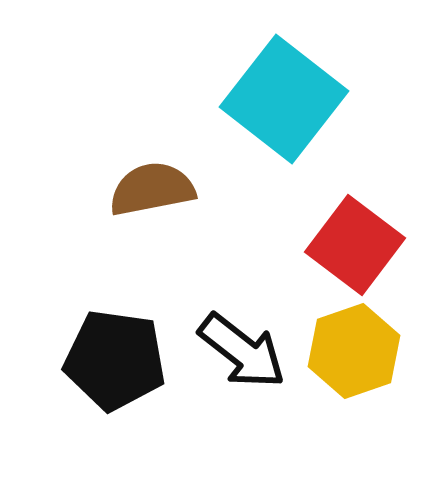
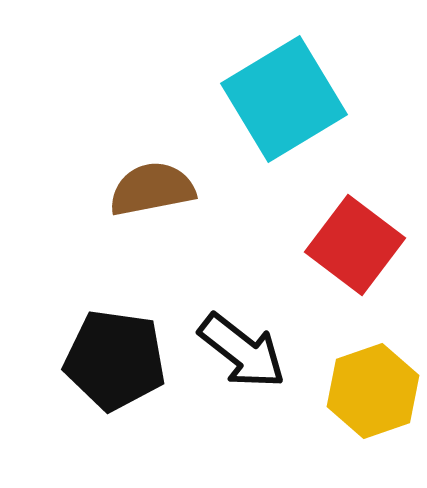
cyan square: rotated 21 degrees clockwise
yellow hexagon: moved 19 px right, 40 px down
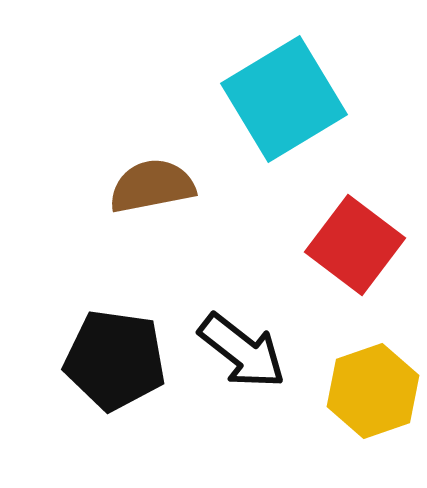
brown semicircle: moved 3 px up
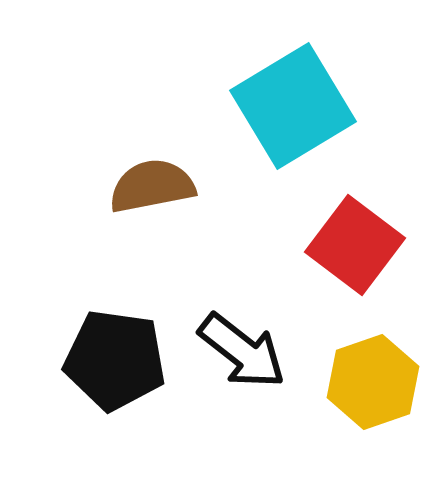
cyan square: moved 9 px right, 7 px down
yellow hexagon: moved 9 px up
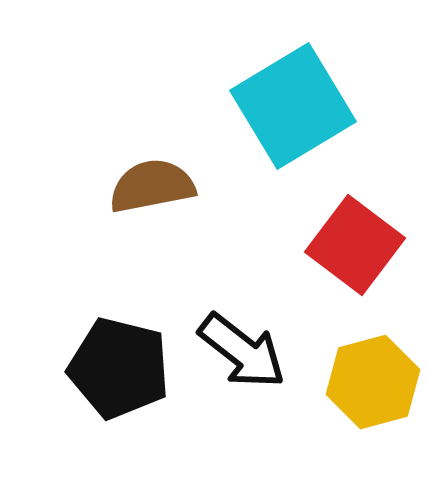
black pentagon: moved 4 px right, 8 px down; rotated 6 degrees clockwise
yellow hexagon: rotated 4 degrees clockwise
